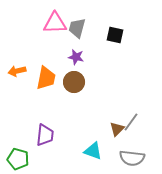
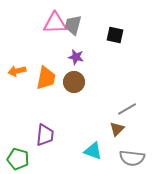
gray trapezoid: moved 4 px left, 3 px up
gray line: moved 4 px left, 13 px up; rotated 24 degrees clockwise
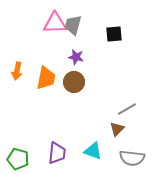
black square: moved 1 px left, 1 px up; rotated 18 degrees counterclockwise
orange arrow: rotated 66 degrees counterclockwise
purple trapezoid: moved 12 px right, 18 px down
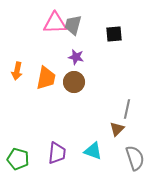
gray line: rotated 48 degrees counterclockwise
gray semicircle: moved 3 px right; rotated 115 degrees counterclockwise
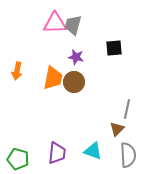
black square: moved 14 px down
orange trapezoid: moved 7 px right
gray semicircle: moved 7 px left, 3 px up; rotated 15 degrees clockwise
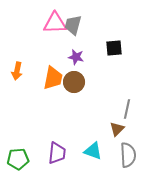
green pentagon: rotated 20 degrees counterclockwise
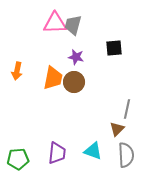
gray semicircle: moved 2 px left
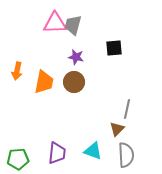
orange trapezoid: moved 9 px left, 4 px down
